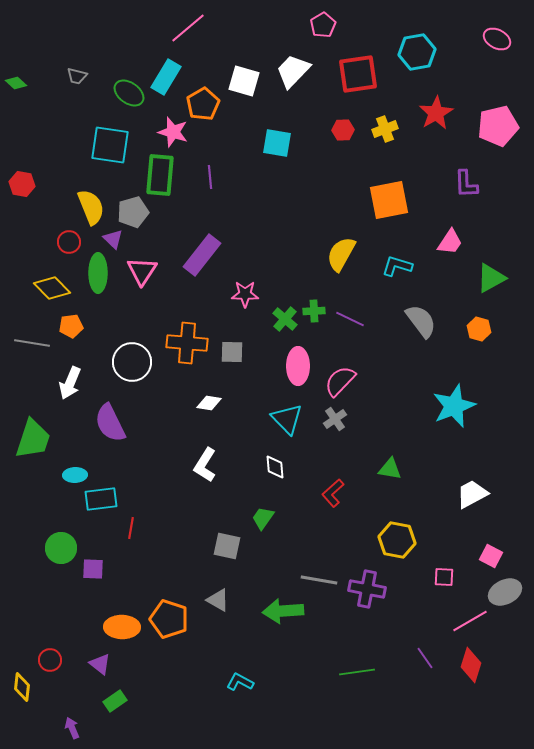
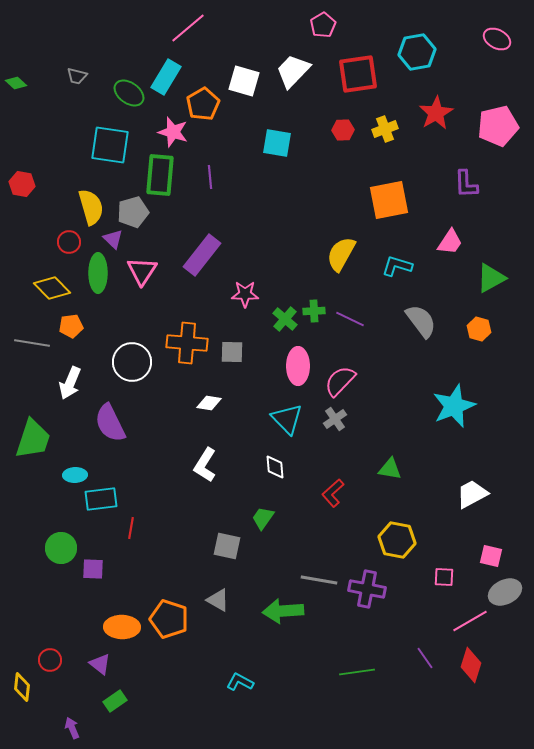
yellow semicircle at (91, 207): rotated 6 degrees clockwise
pink square at (491, 556): rotated 15 degrees counterclockwise
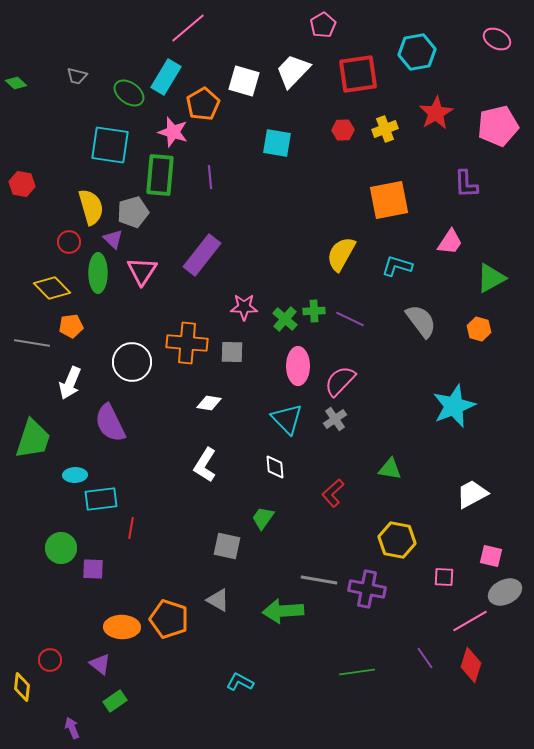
pink star at (245, 294): moved 1 px left, 13 px down
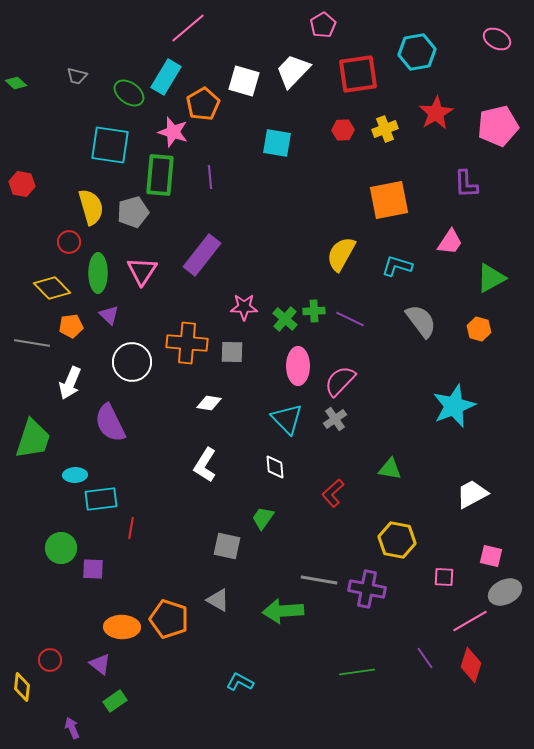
purple triangle at (113, 239): moved 4 px left, 76 px down
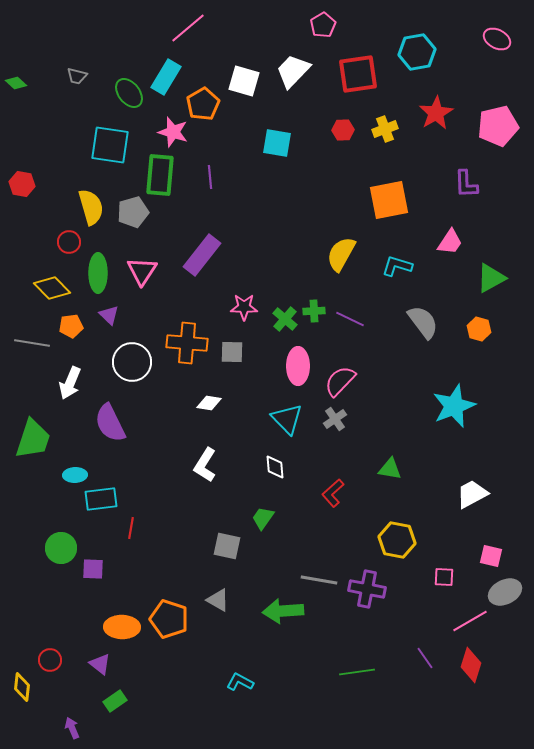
green ellipse at (129, 93): rotated 16 degrees clockwise
gray semicircle at (421, 321): moved 2 px right, 1 px down
